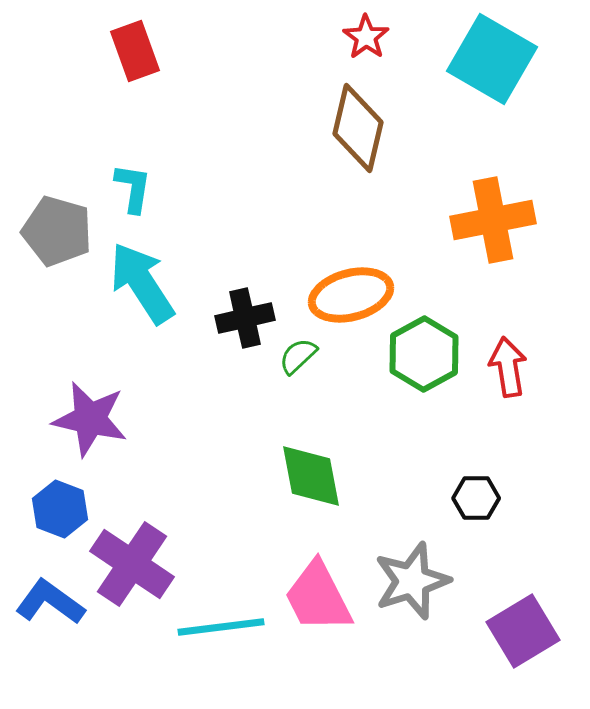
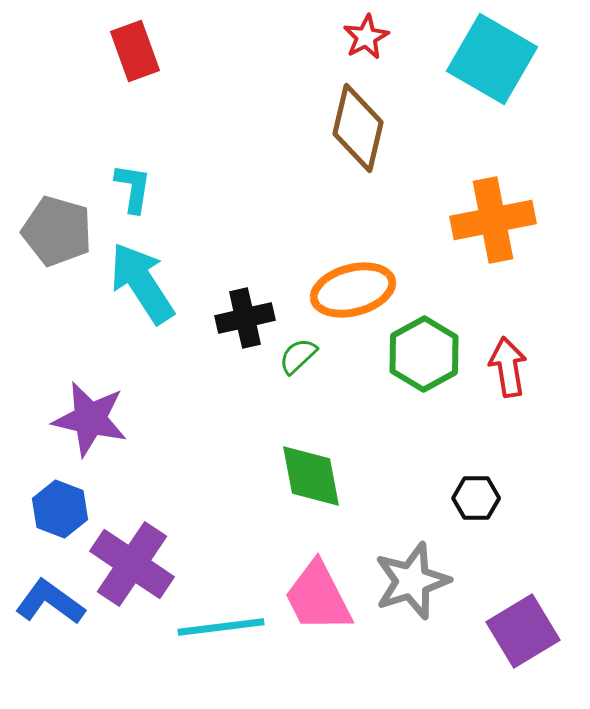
red star: rotated 9 degrees clockwise
orange ellipse: moved 2 px right, 5 px up
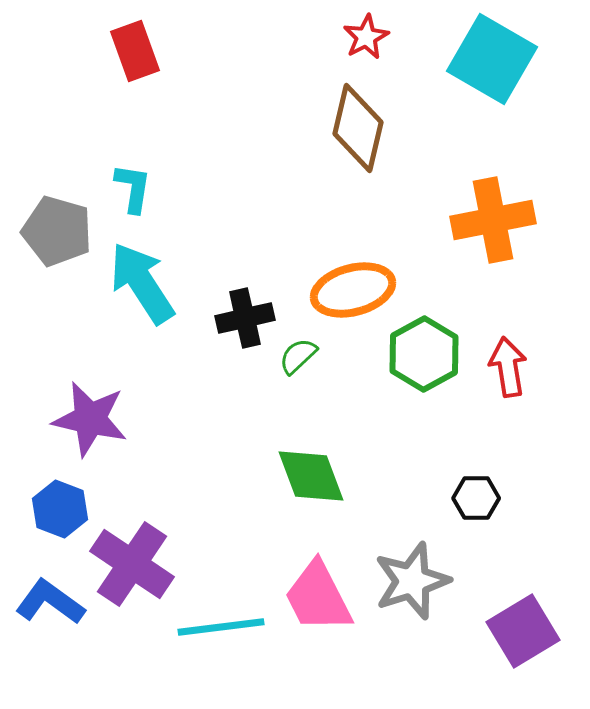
green diamond: rotated 10 degrees counterclockwise
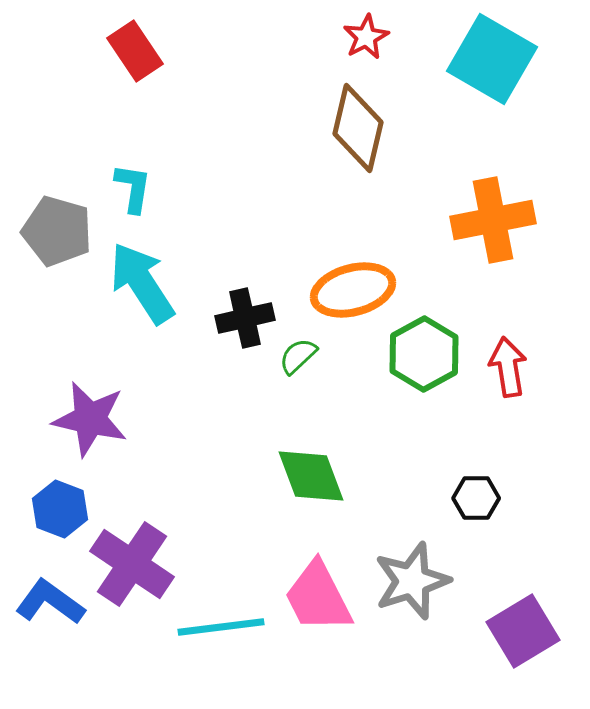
red rectangle: rotated 14 degrees counterclockwise
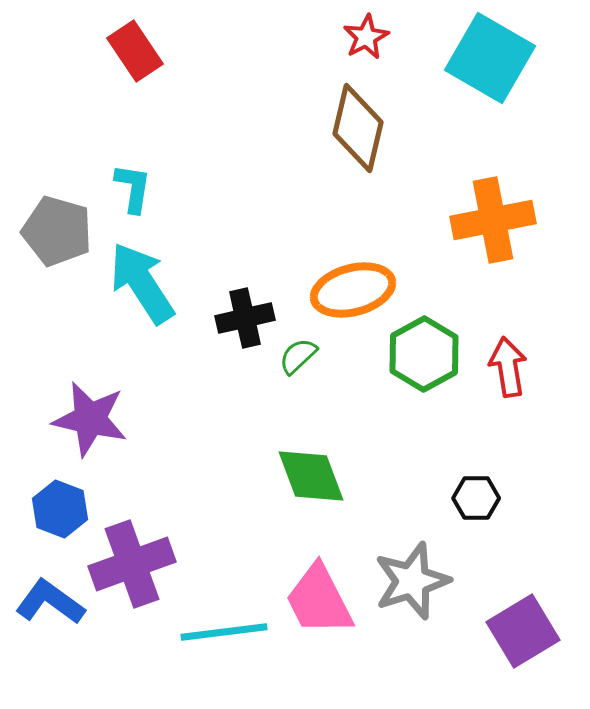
cyan square: moved 2 px left, 1 px up
purple cross: rotated 36 degrees clockwise
pink trapezoid: moved 1 px right, 3 px down
cyan line: moved 3 px right, 5 px down
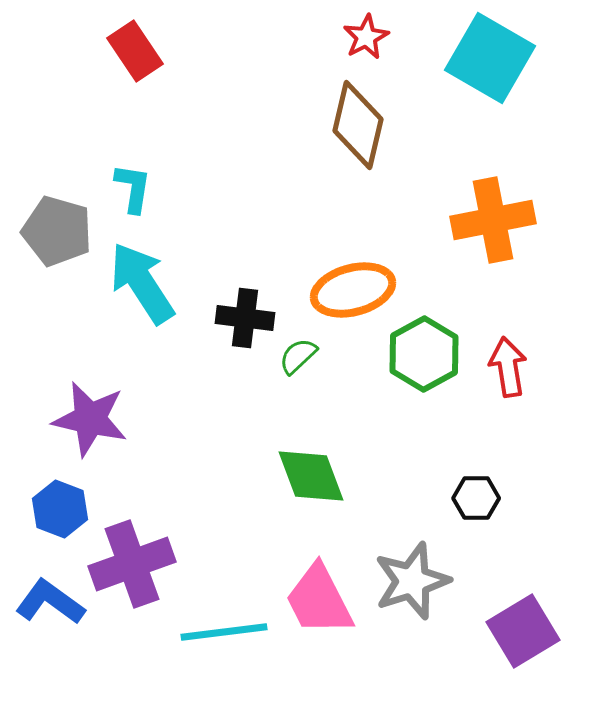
brown diamond: moved 3 px up
black cross: rotated 20 degrees clockwise
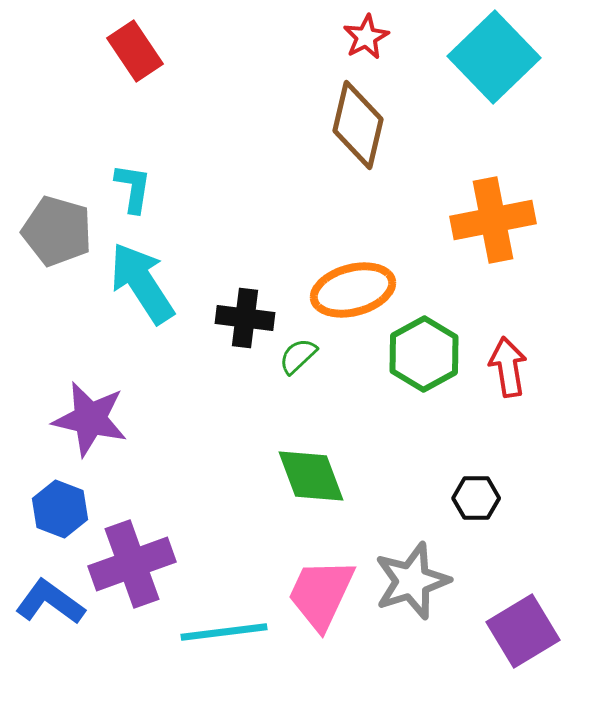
cyan square: moved 4 px right, 1 px up; rotated 16 degrees clockwise
pink trapezoid: moved 2 px right, 6 px up; rotated 52 degrees clockwise
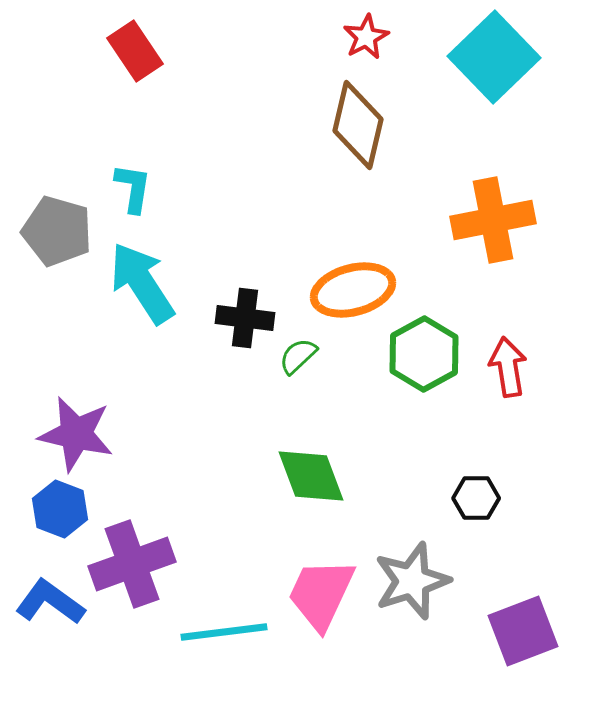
purple star: moved 14 px left, 15 px down
purple square: rotated 10 degrees clockwise
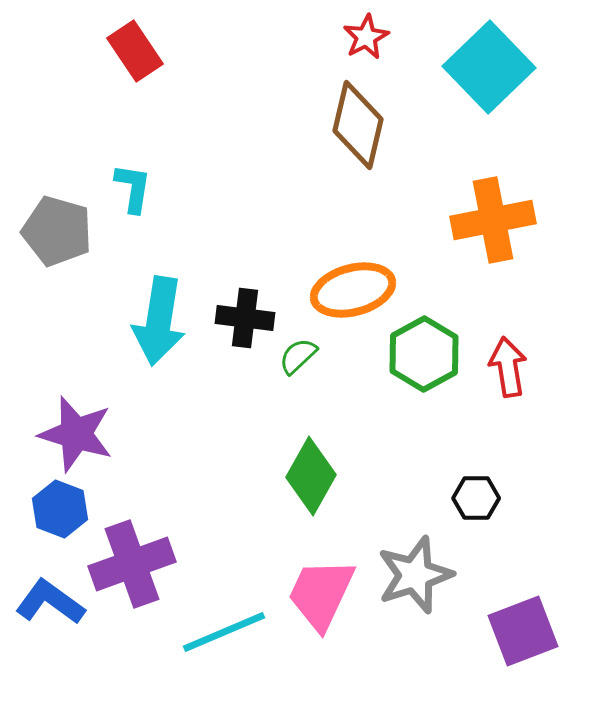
cyan square: moved 5 px left, 10 px down
cyan arrow: moved 17 px right, 38 px down; rotated 138 degrees counterclockwise
purple star: rotated 4 degrees clockwise
green diamond: rotated 50 degrees clockwise
gray star: moved 3 px right, 6 px up
cyan line: rotated 16 degrees counterclockwise
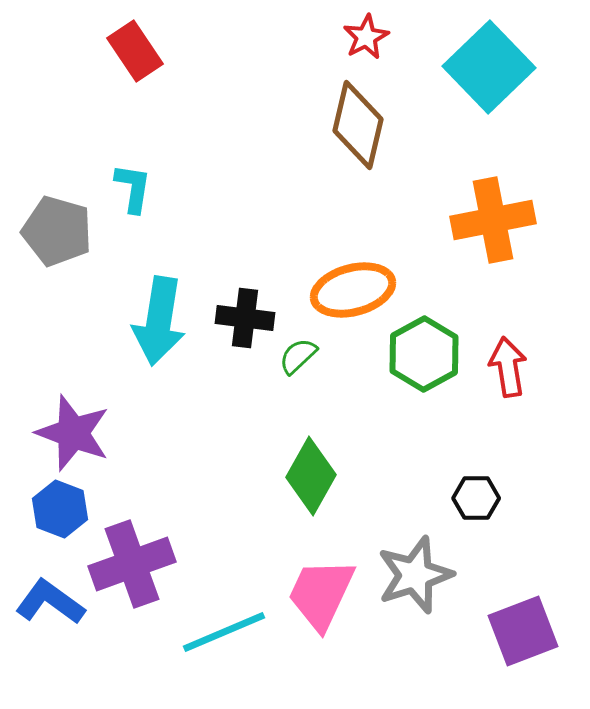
purple star: moved 3 px left, 1 px up; rotated 4 degrees clockwise
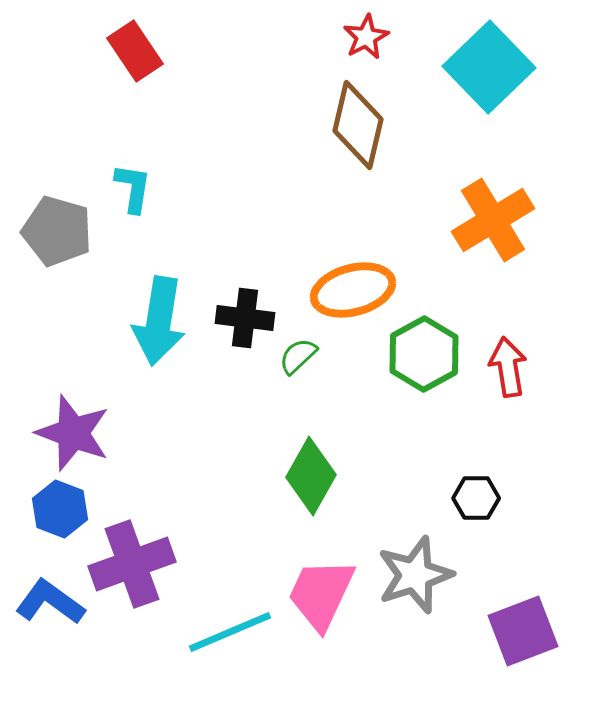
orange cross: rotated 20 degrees counterclockwise
cyan line: moved 6 px right
